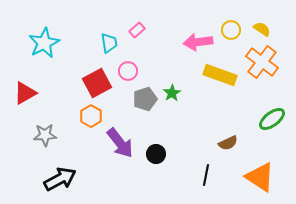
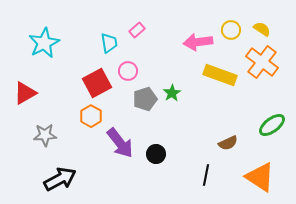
green ellipse: moved 6 px down
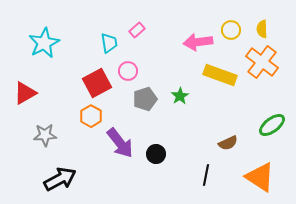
yellow semicircle: rotated 126 degrees counterclockwise
green star: moved 8 px right, 3 px down
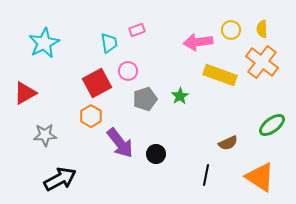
pink rectangle: rotated 21 degrees clockwise
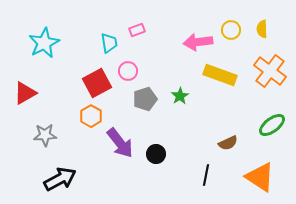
orange cross: moved 8 px right, 9 px down
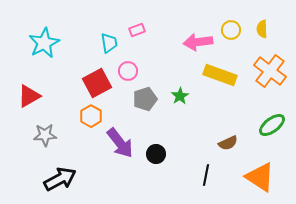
red triangle: moved 4 px right, 3 px down
